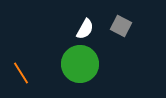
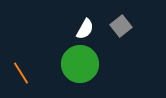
gray square: rotated 25 degrees clockwise
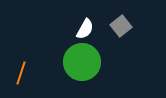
green circle: moved 2 px right, 2 px up
orange line: rotated 50 degrees clockwise
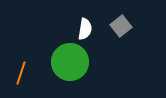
white semicircle: rotated 20 degrees counterclockwise
green circle: moved 12 px left
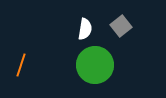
green circle: moved 25 px right, 3 px down
orange line: moved 8 px up
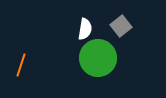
green circle: moved 3 px right, 7 px up
